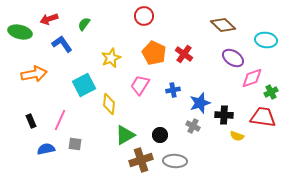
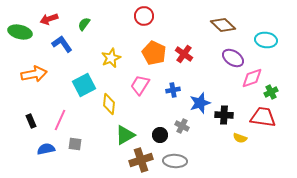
gray cross: moved 11 px left
yellow semicircle: moved 3 px right, 2 px down
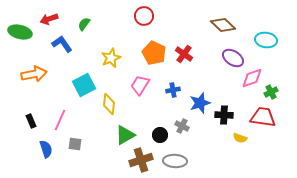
blue semicircle: rotated 84 degrees clockwise
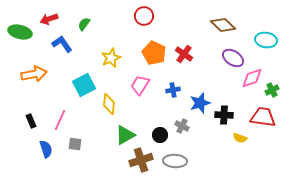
green cross: moved 1 px right, 2 px up
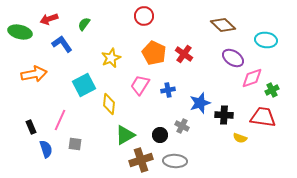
blue cross: moved 5 px left
black rectangle: moved 6 px down
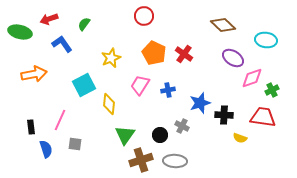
black rectangle: rotated 16 degrees clockwise
green triangle: rotated 25 degrees counterclockwise
